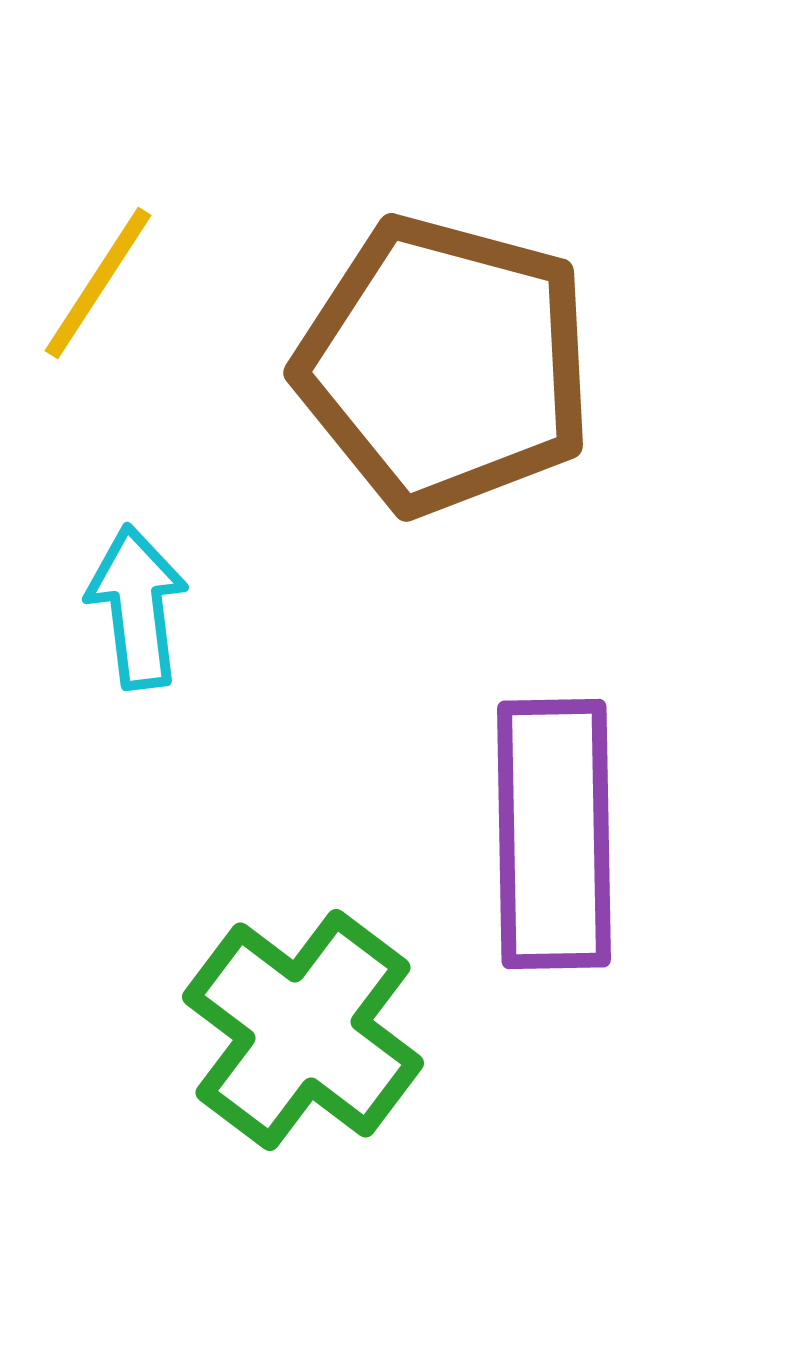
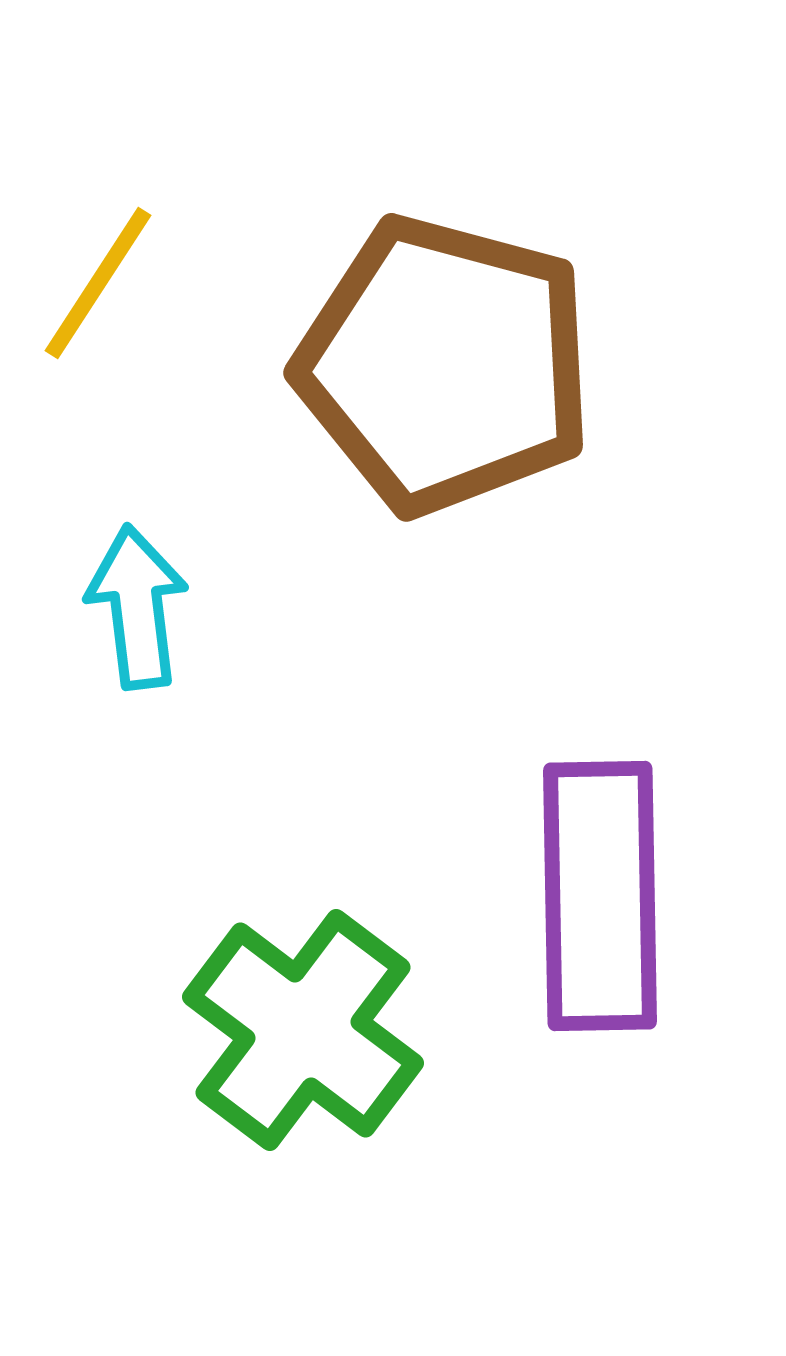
purple rectangle: moved 46 px right, 62 px down
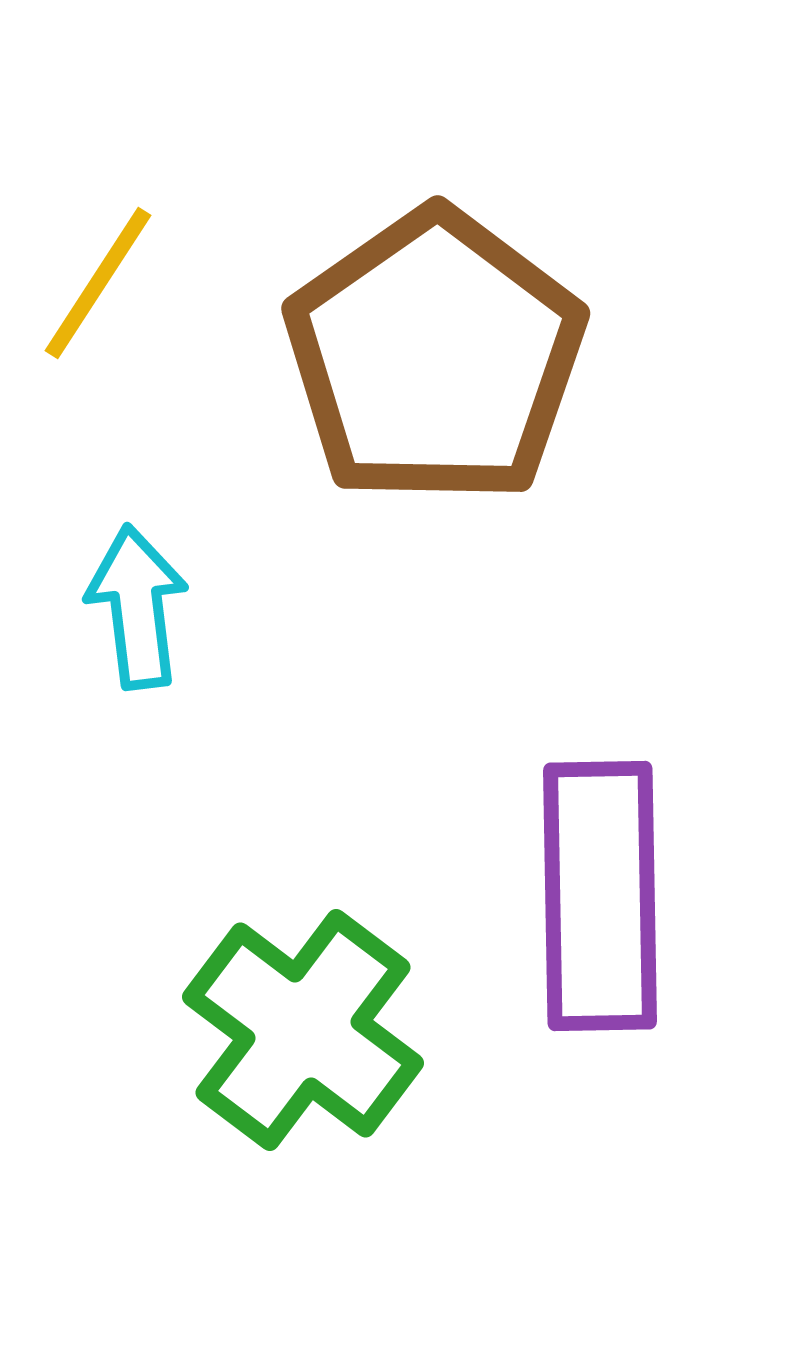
brown pentagon: moved 10 px left, 8 px up; rotated 22 degrees clockwise
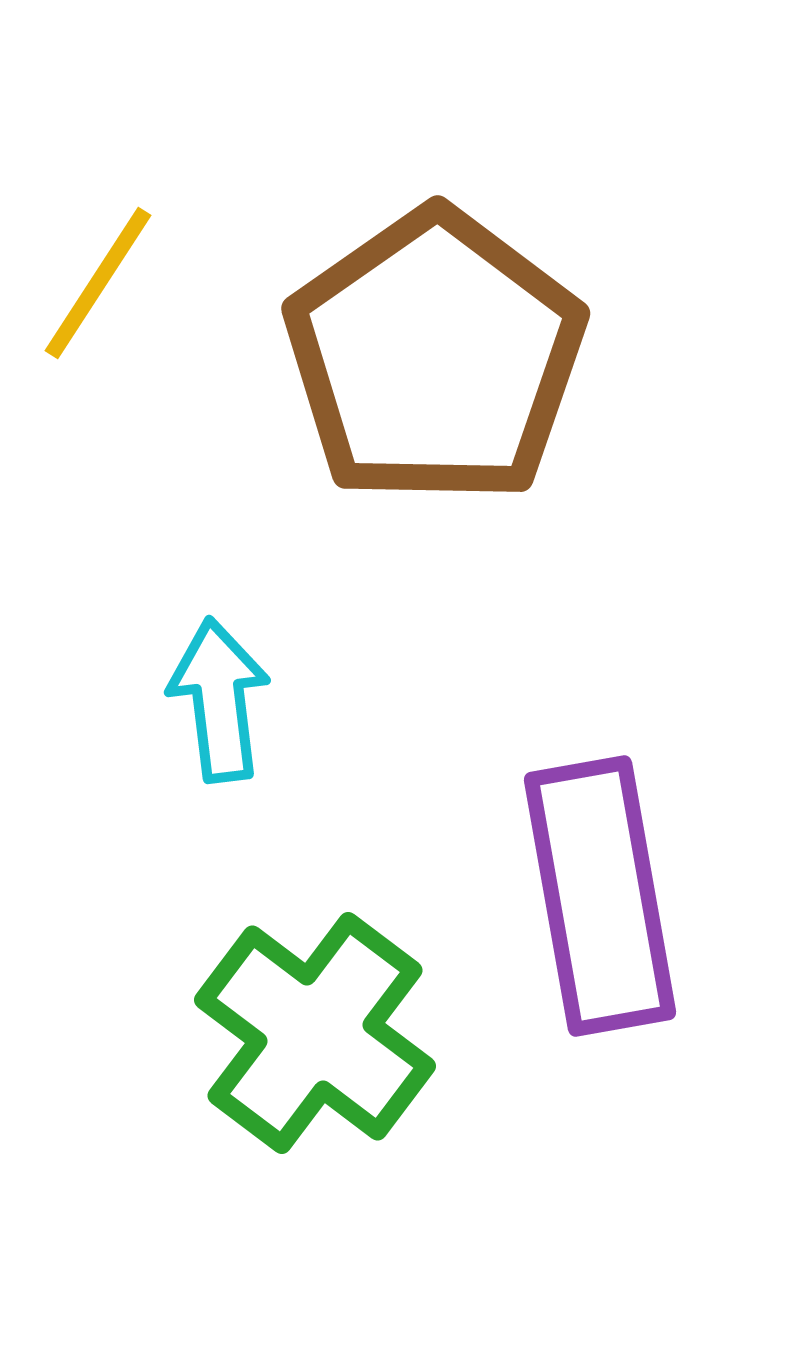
cyan arrow: moved 82 px right, 93 px down
purple rectangle: rotated 9 degrees counterclockwise
green cross: moved 12 px right, 3 px down
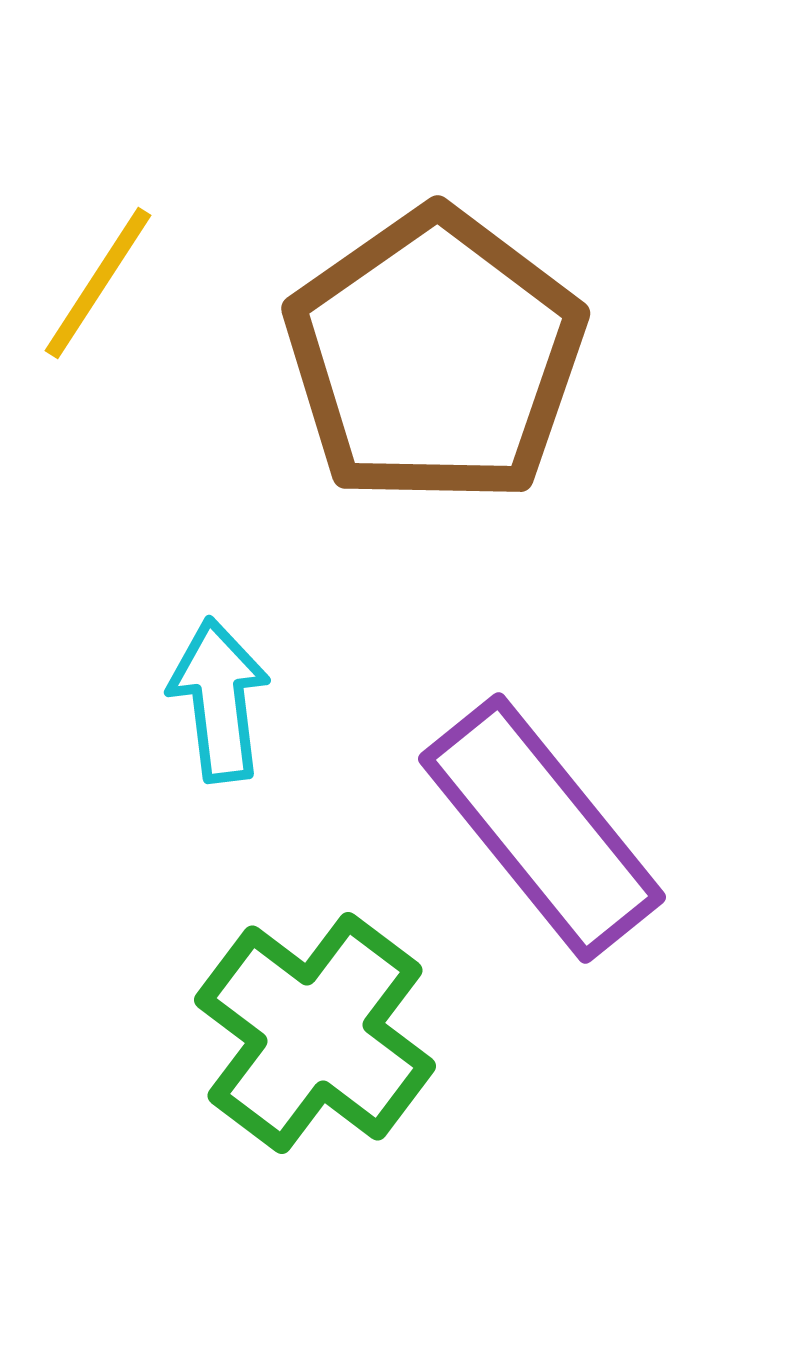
purple rectangle: moved 58 px left, 68 px up; rotated 29 degrees counterclockwise
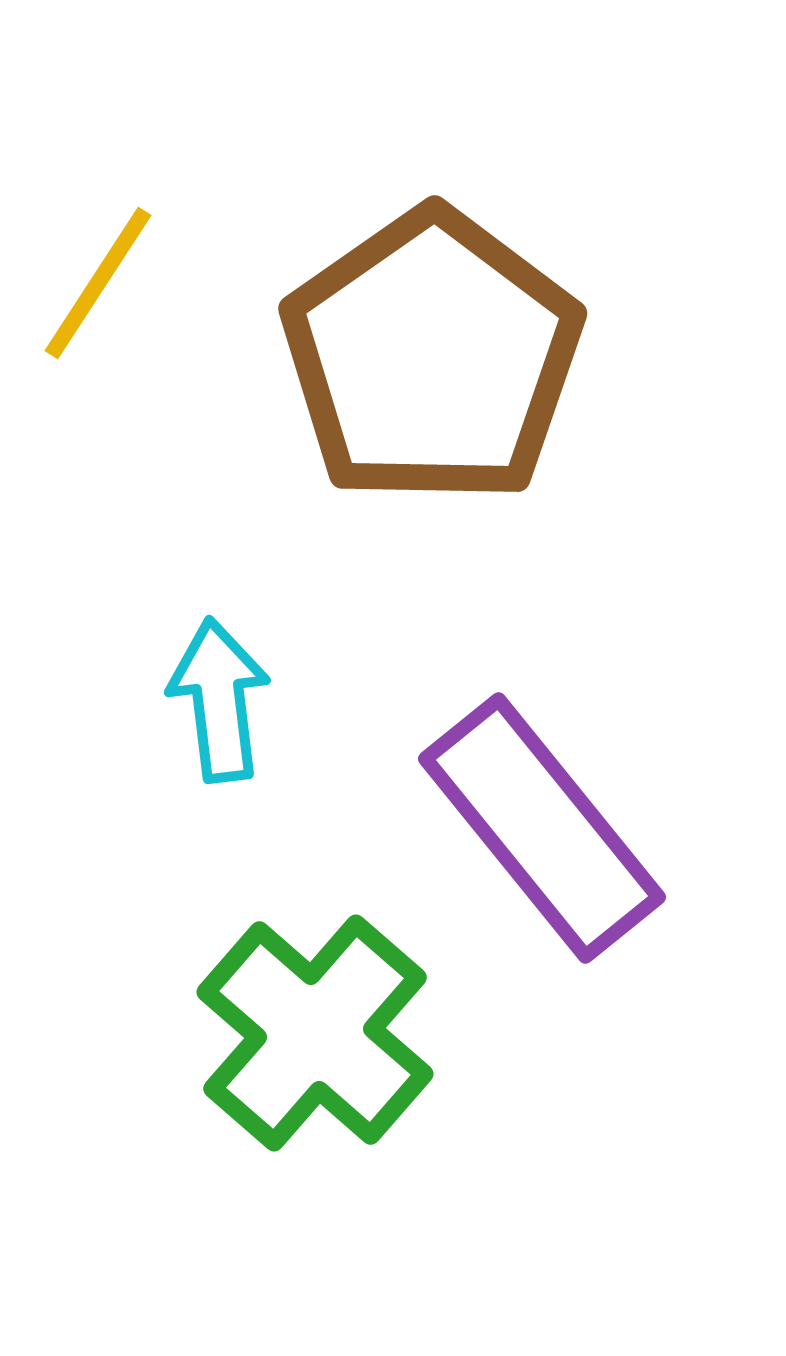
brown pentagon: moved 3 px left
green cross: rotated 4 degrees clockwise
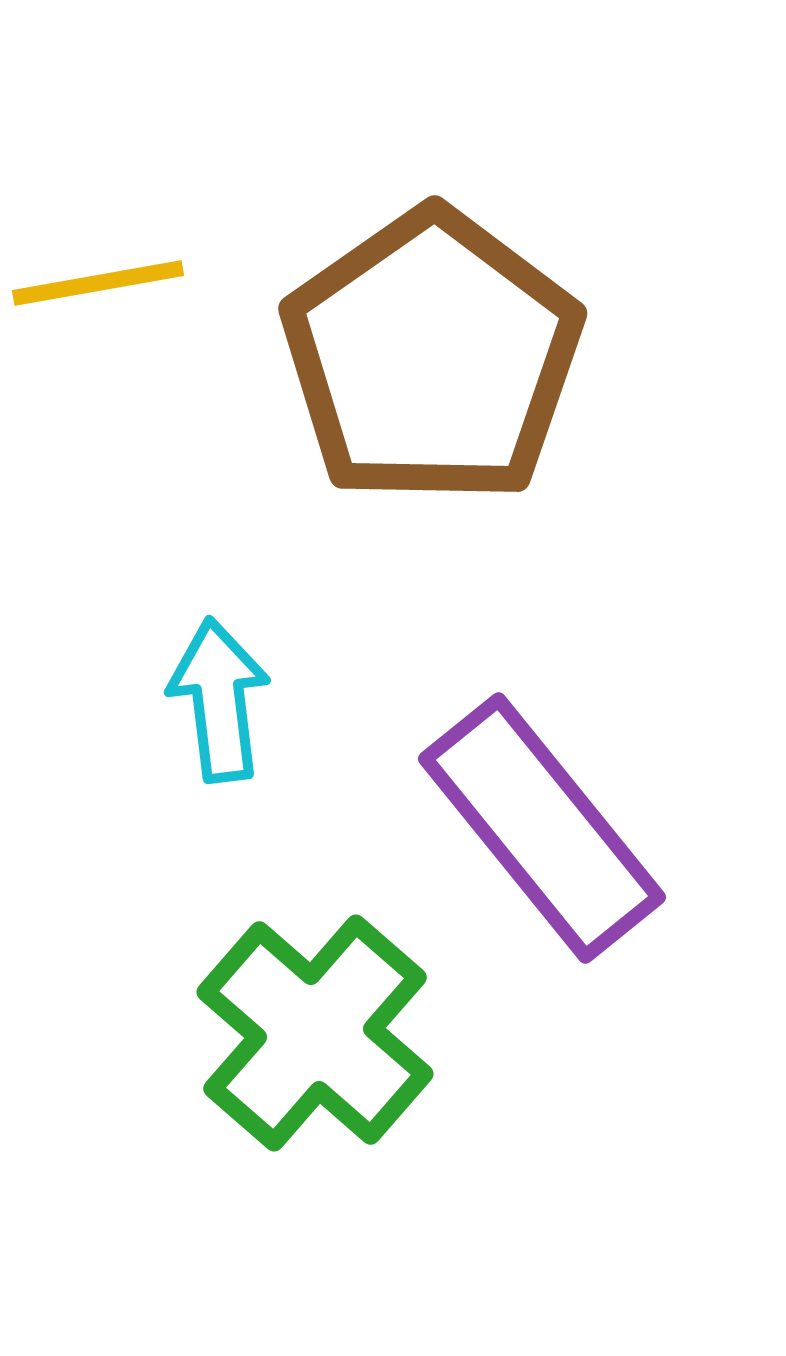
yellow line: rotated 47 degrees clockwise
